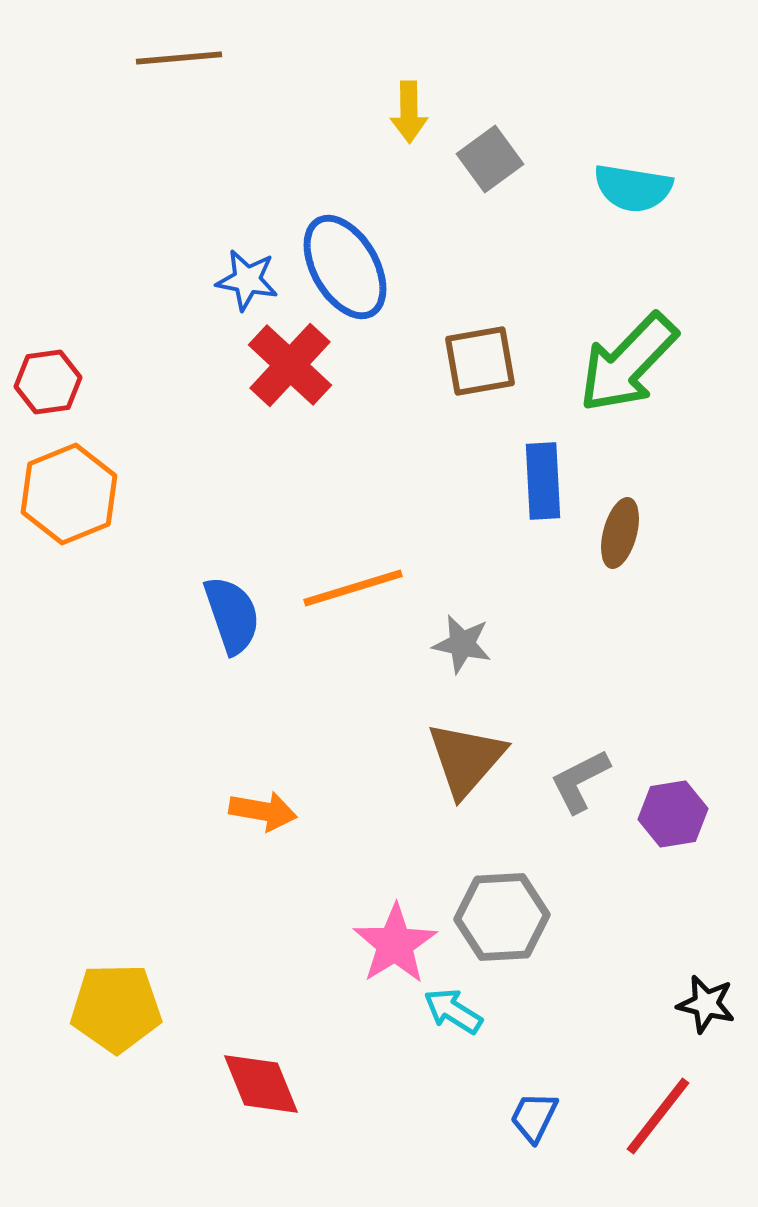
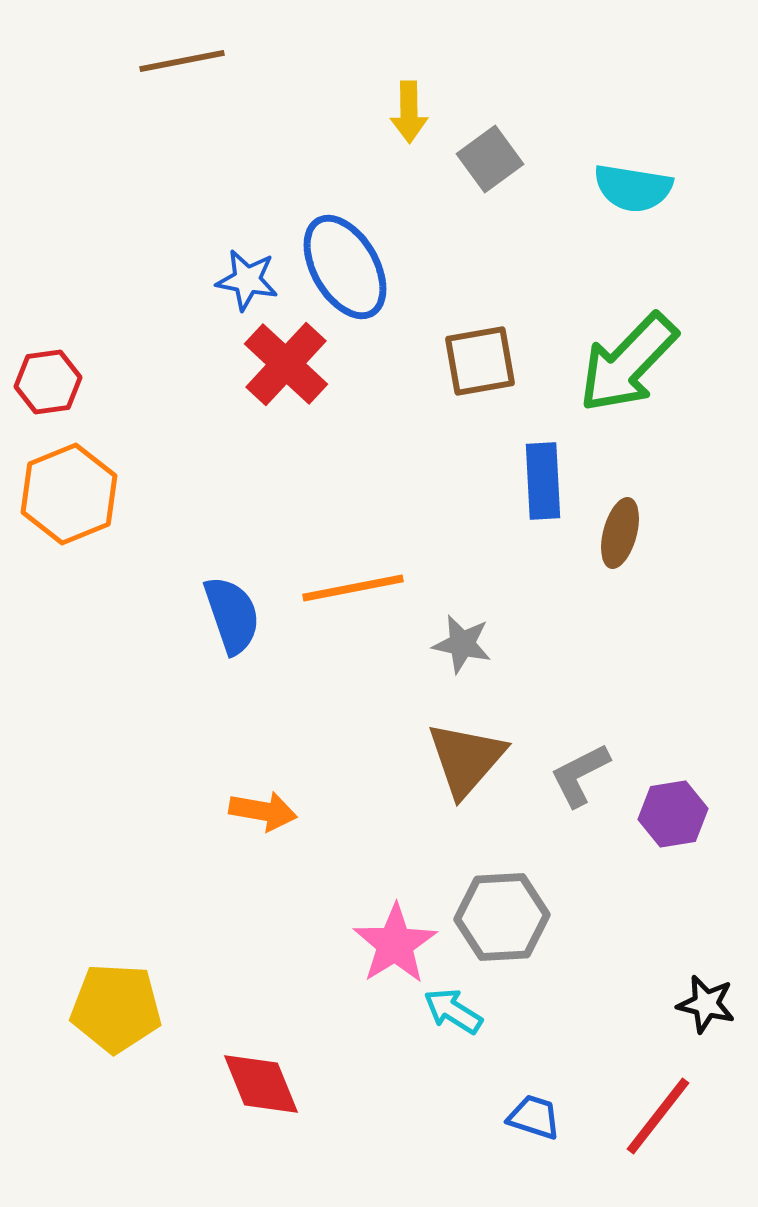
brown line: moved 3 px right, 3 px down; rotated 6 degrees counterclockwise
red cross: moved 4 px left, 1 px up
orange line: rotated 6 degrees clockwise
gray L-shape: moved 6 px up
yellow pentagon: rotated 4 degrees clockwise
blue trapezoid: rotated 82 degrees clockwise
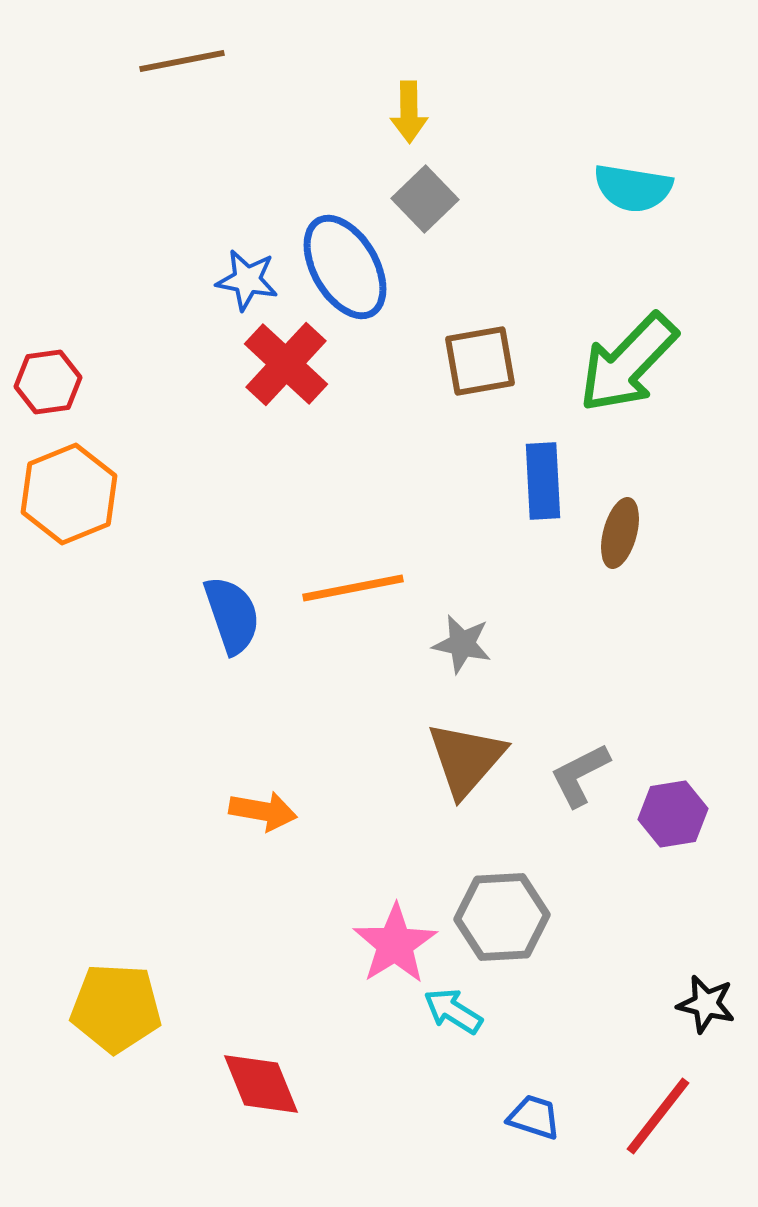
gray square: moved 65 px left, 40 px down; rotated 8 degrees counterclockwise
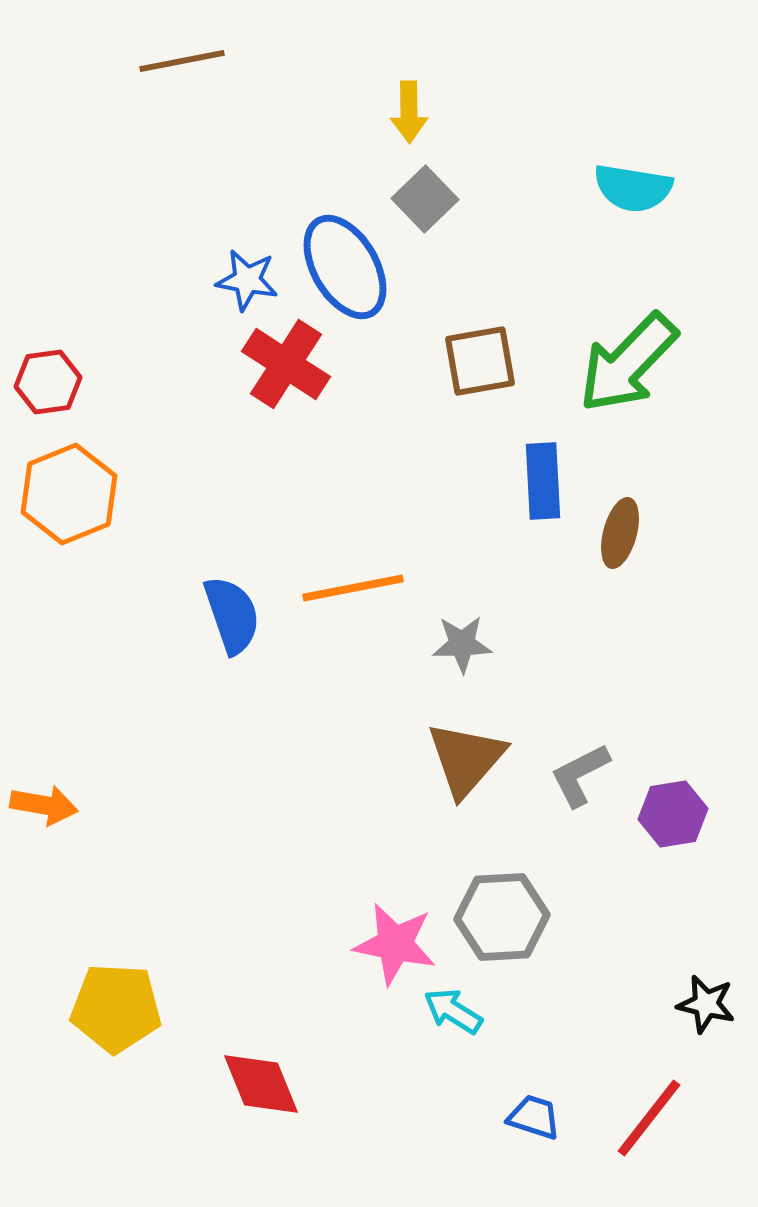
red cross: rotated 10 degrees counterclockwise
gray star: rotated 14 degrees counterclockwise
orange arrow: moved 219 px left, 6 px up
pink star: rotated 28 degrees counterclockwise
red line: moved 9 px left, 2 px down
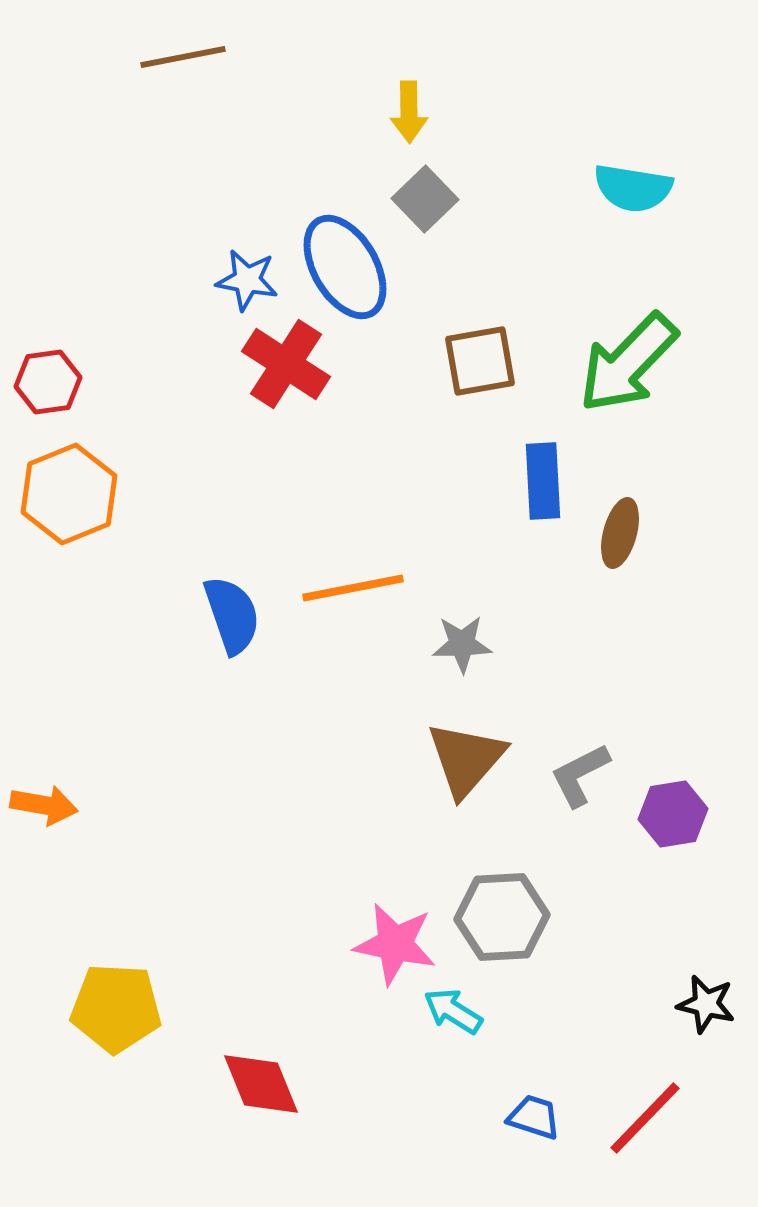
brown line: moved 1 px right, 4 px up
red line: moved 4 px left; rotated 6 degrees clockwise
